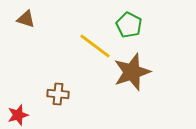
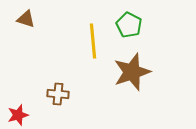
yellow line: moved 2 px left, 5 px up; rotated 48 degrees clockwise
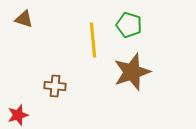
brown triangle: moved 2 px left
green pentagon: rotated 10 degrees counterclockwise
yellow line: moved 1 px up
brown cross: moved 3 px left, 8 px up
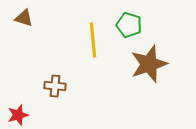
brown triangle: moved 1 px up
brown star: moved 17 px right, 8 px up
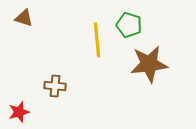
yellow line: moved 4 px right
brown star: rotated 12 degrees clockwise
red star: moved 1 px right, 3 px up
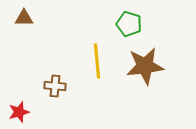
brown triangle: rotated 18 degrees counterclockwise
green pentagon: moved 1 px up
yellow line: moved 21 px down
brown star: moved 4 px left, 2 px down
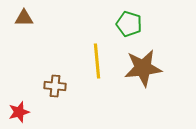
brown star: moved 2 px left, 2 px down
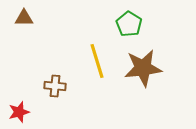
green pentagon: rotated 15 degrees clockwise
yellow line: rotated 12 degrees counterclockwise
